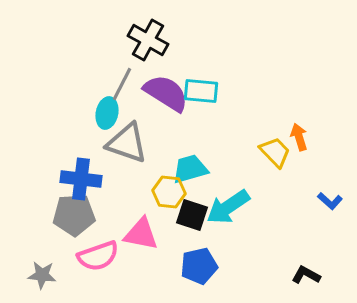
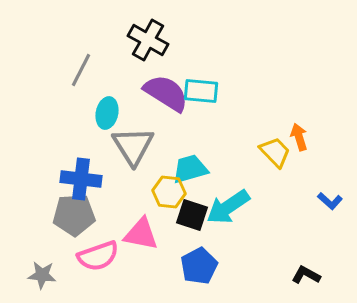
gray line: moved 41 px left, 14 px up
gray triangle: moved 6 px right, 3 px down; rotated 39 degrees clockwise
blue pentagon: rotated 15 degrees counterclockwise
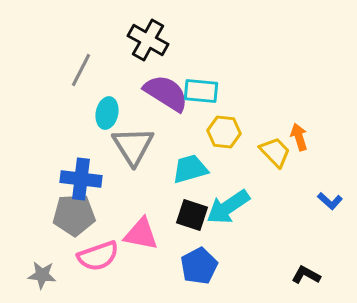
yellow hexagon: moved 55 px right, 60 px up
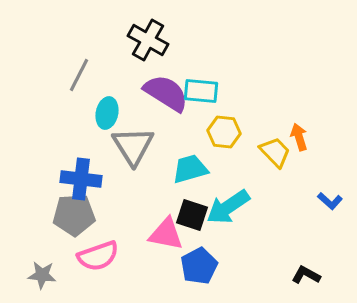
gray line: moved 2 px left, 5 px down
pink triangle: moved 25 px right
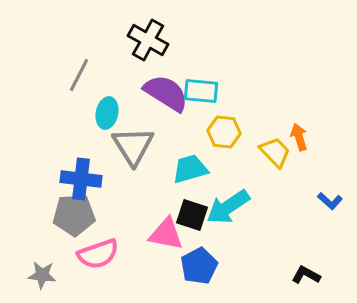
pink semicircle: moved 2 px up
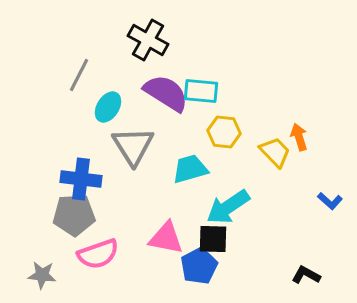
cyan ellipse: moved 1 px right, 6 px up; rotated 20 degrees clockwise
black square: moved 21 px right, 24 px down; rotated 16 degrees counterclockwise
pink triangle: moved 4 px down
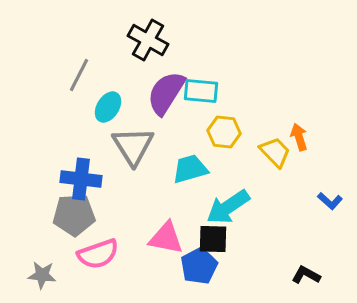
purple semicircle: rotated 90 degrees counterclockwise
